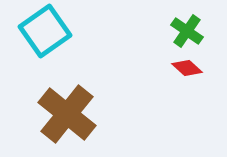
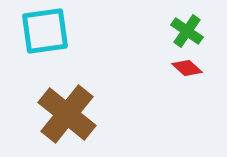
cyan square: rotated 27 degrees clockwise
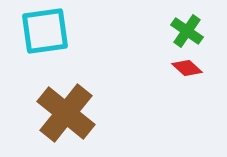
brown cross: moved 1 px left, 1 px up
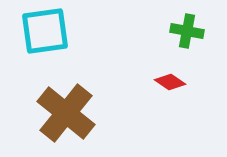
green cross: rotated 24 degrees counterclockwise
red diamond: moved 17 px left, 14 px down; rotated 8 degrees counterclockwise
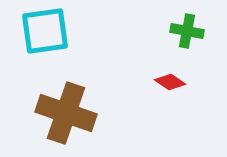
brown cross: rotated 20 degrees counterclockwise
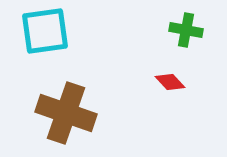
green cross: moved 1 px left, 1 px up
red diamond: rotated 12 degrees clockwise
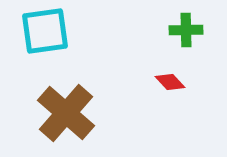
green cross: rotated 12 degrees counterclockwise
brown cross: rotated 22 degrees clockwise
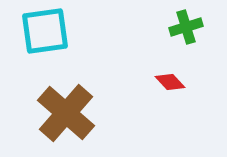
green cross: moved 3 px up; rotated 16 degrees counterclockwise
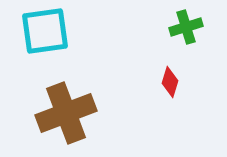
red diamond: rotated 60 degrees clockwise
brown cross: rotated 28 degrees clockwise
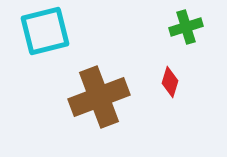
cyan square: rotated 6 degrees counterclockwise
brown cross: moved 33 px right, 16 px up
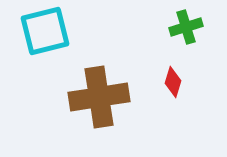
red diamond: moved 3 px right
brown cross: rotated 12 degrees clockwise
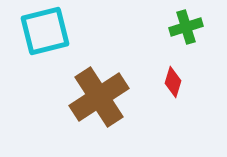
brown cross: rotated 24 degrees counterclockwise
